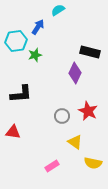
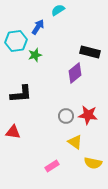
purple diamond: rotated 25 degrees clockwise
red star: moved 4 px down; rotated 18 degrees counterclockwise
gray circle: moved 4 px right
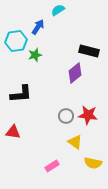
black rectangle: moved 1 px left, 1 px up
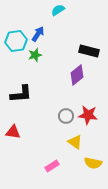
blue arrow: moved 7 px down
purple diamond: moved 2 px right, 2 px down
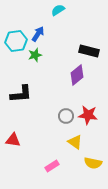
red triangle: moved 8 px down
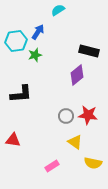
blue arrow: moved 2 px up
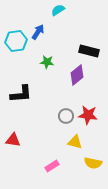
green star: moved 12 px right, 7 px down; rotated 24 degrees clockwise
yellow triangle: rotated 21 degrees counterclockwise
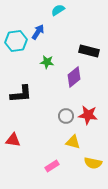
purple diamond: moved 3 px left, 2 px down
yellow triangle: moved 2 px left
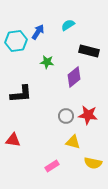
cyan semicircle: moved 10 px right, 15 px down
